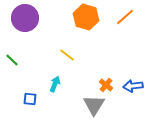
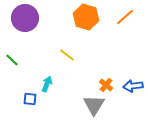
cyan arrow: moved 8 px left
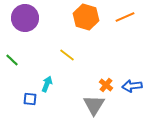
orange line: rotated 18 degrees clockwise
blue arrow: moved 1 px left
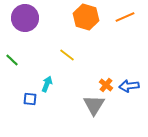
blue arrow: moved 3 px left
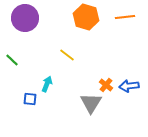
orange line: rotated 18 degrees clockwise
gray triangle: moved 3 px left, 2 px up
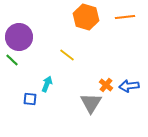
purple circle: moved 6 px left, 19 px down
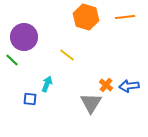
purple circle: moved 5 px right
